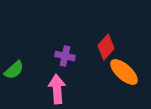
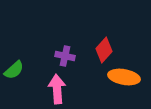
red diamond: moved 2 px left, 3 px down
orange ellipse: moved 5 px down; rotated 32 degrees counterclockwise
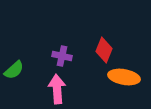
red diamond: rotated 20 degrees counterclockwise
purple cross: moved 3 px left
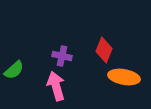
pink arrow: moved 1 px left, 3 px up; rotated 12 degrees counterclockwise
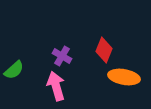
purple cross: rotated 18 degrees clockwise
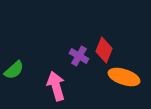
purple cross: moved 17 px right
orange ellipse: rotated 8 degrees clockwise
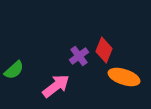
purple cross: rotated 24 degrees clockwise
pink arrow: rotated 68 degrees clockwise
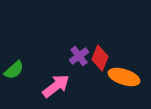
red diamond: moved 4 px left, 8 px down
